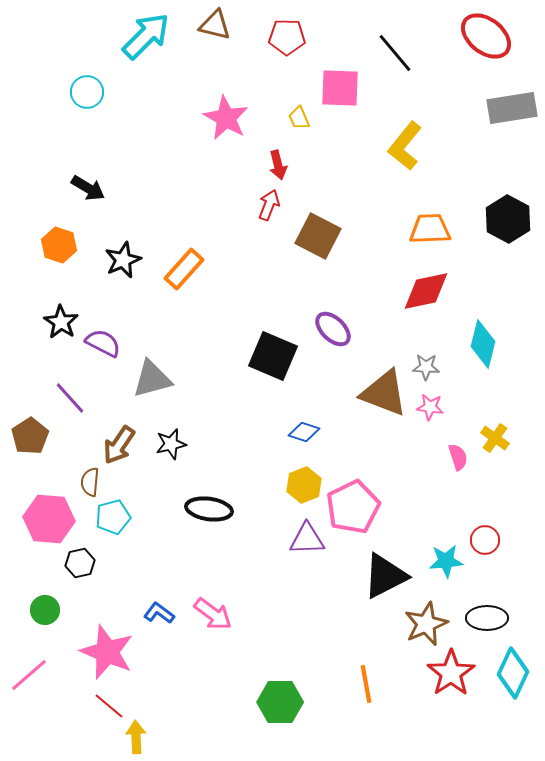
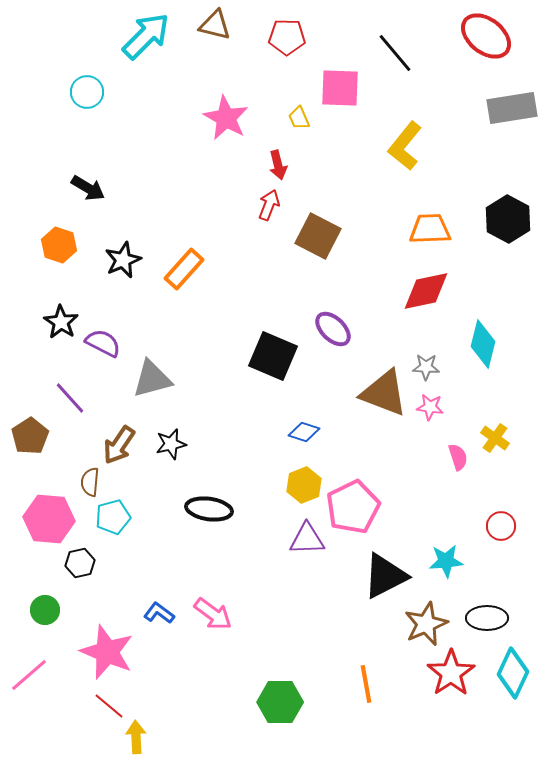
red circle at (485, 540): moved 16 px right, 14 px up
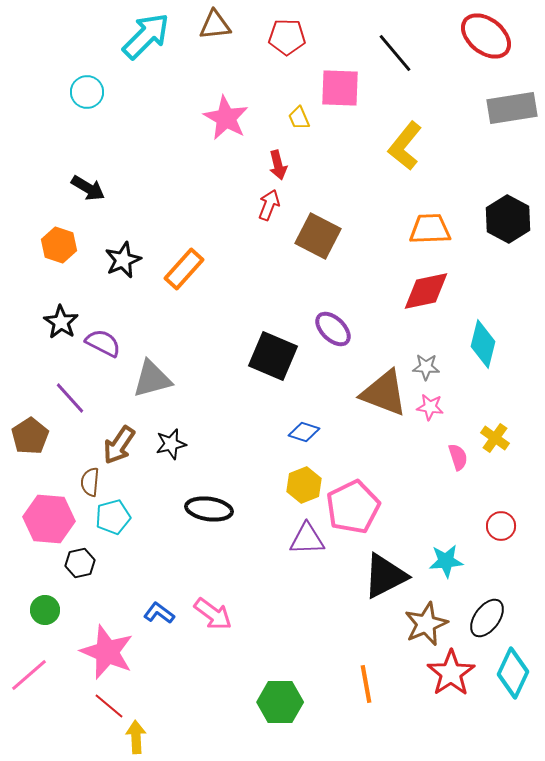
brown triangle at (215, 25): rotated 20 degrees counterclockwise
black ellipse at (487, 618): rotated 54 degrees counterclockwise
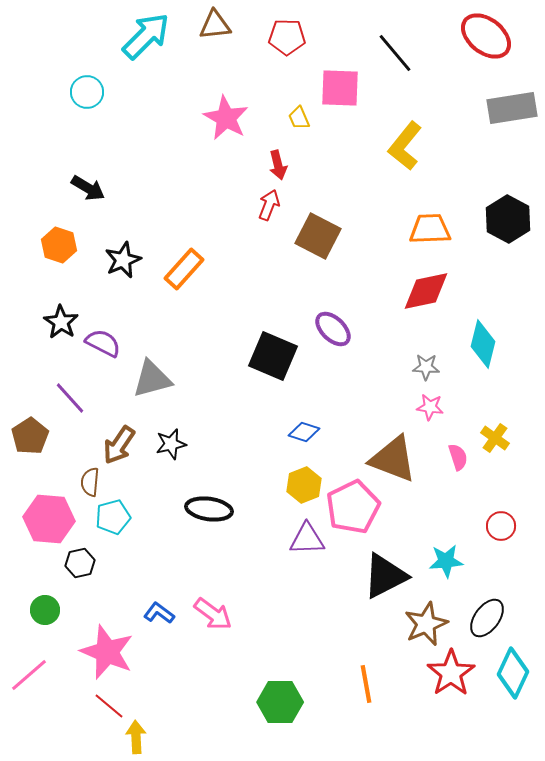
brown triangle at (384, 393): moved 9 px right, 66 px down
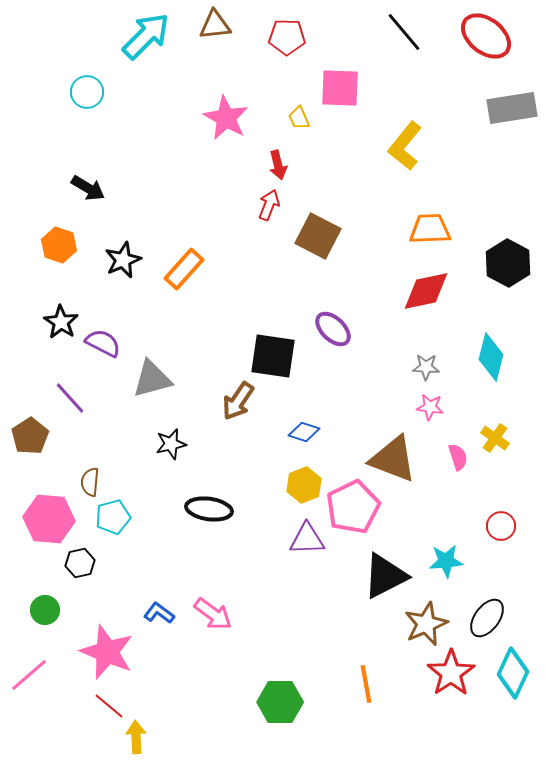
black line at (395, 53): moved 9 px right, 21 px up
black hexagon at (508, 219): moved 44 px down
cyan diamond at (483, 344): moved 8 px right, 13 px down
black square at (273, 356): rotated 15 degrees counterclockwise
brown arrow at (119, 445): moved 119 px right, 44 px up
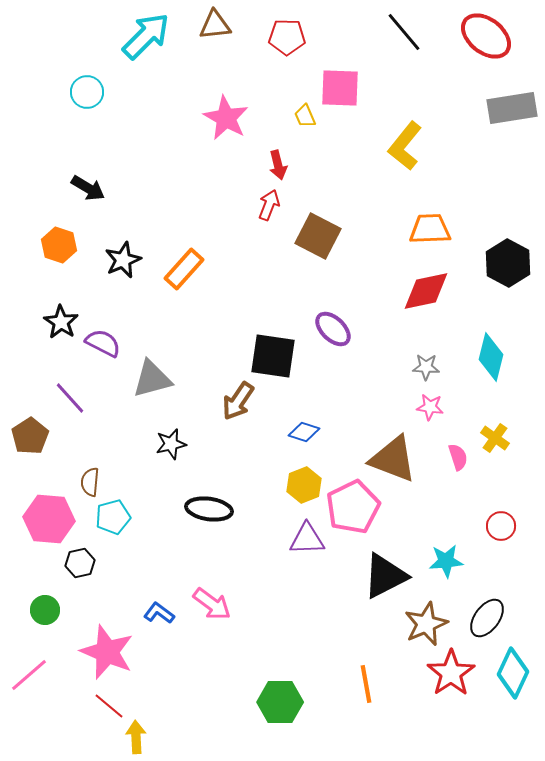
yellow trapezoid at (299, 118): moved 6 px right, 2 px up
pink arrow at (213, 614): moved 1 px left, 10 px up
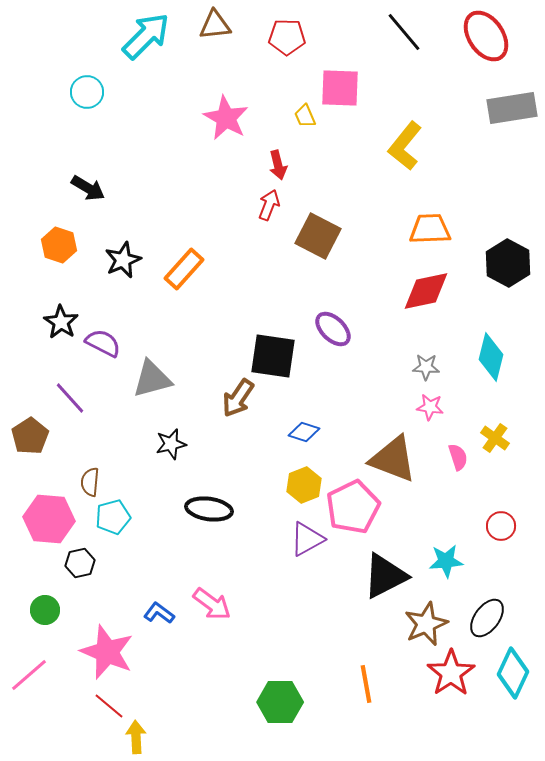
red ellipse at (486, 36): rotated 18 degrees clockwise
brown arrow at (238, 401): moved 3 px up
purple triangle at (307, 539): rotated 27 degrees counterclockwise
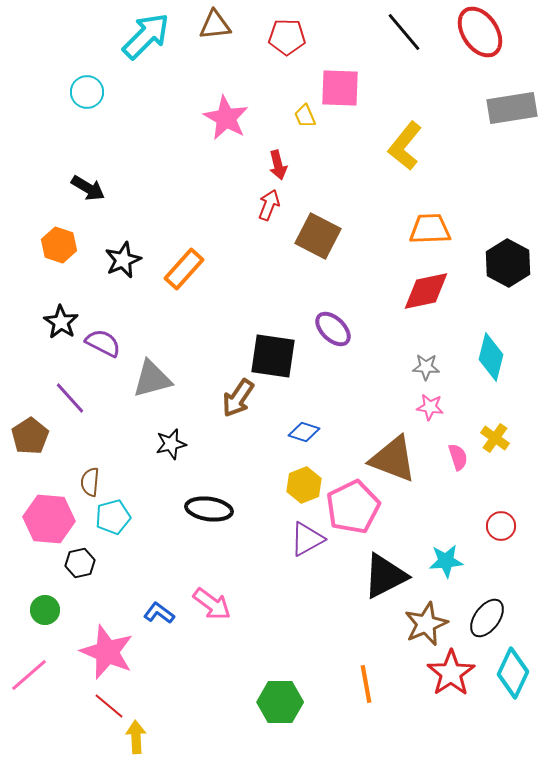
red ellipse at (486, 36): moved 6 px left, 4 px up
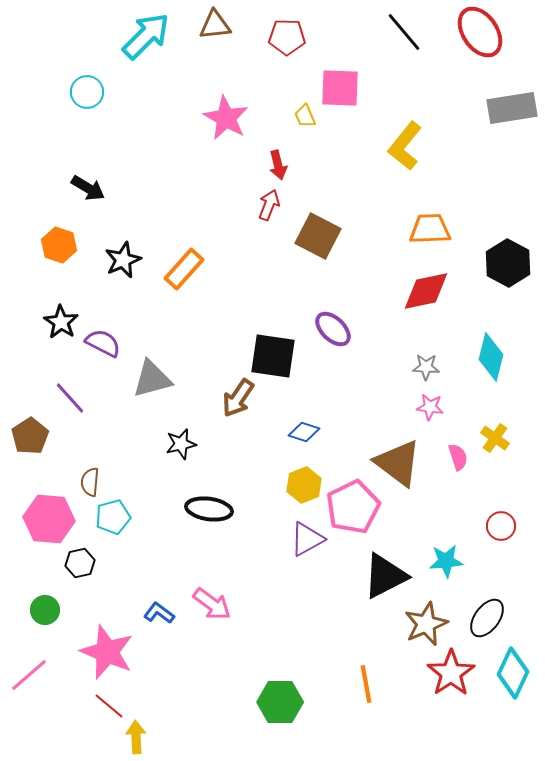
black star at (171, 444): moved 10 px right
brown triangle at (393, 459): moved 5 px right, 4 px down; rotated 16 degrees clockwise
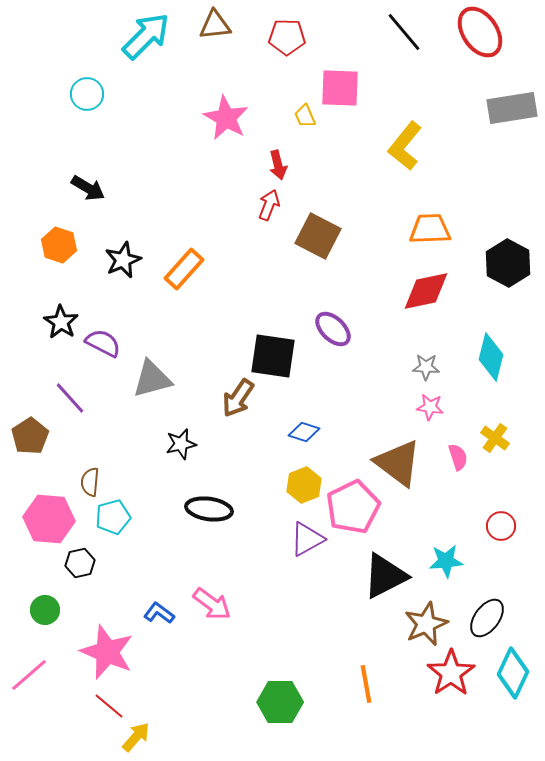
cyan circle at (87, 92): moved 2 px down
yellow arrow at (136, 737): rotated 44 degrees clockwise
